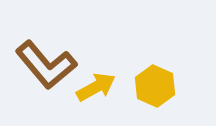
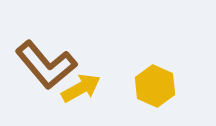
yellow arrow: moved 15 px left, 1 px down
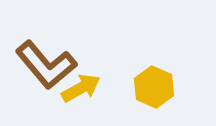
yellow hexagon: moved 1 px left, 1 px down
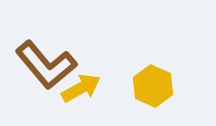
yellow hexagon: moved 1 px left, 1 px up
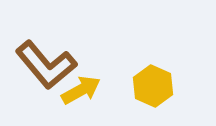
yellow arrow: moved 2 px down
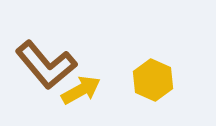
yellow hexagon: moved 6 px up
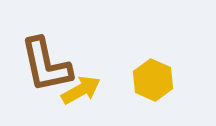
brown L-shape: rotated 28 degrees clockwise
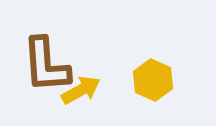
brown L-shape: rotated 8 degrees clockwise
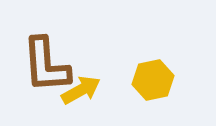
yellow hexagon: rotated 24 degrees clockwise
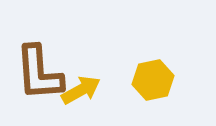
brown L-shape: moved 7 px left, 8 px down
